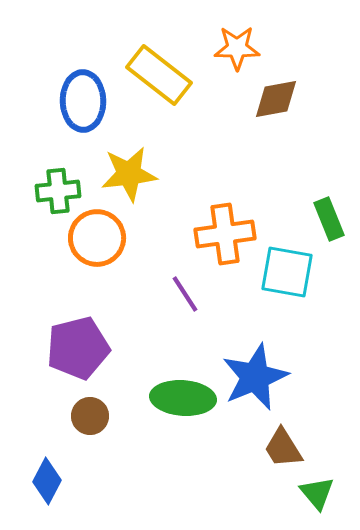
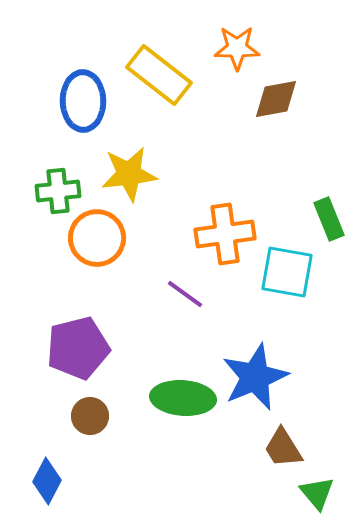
purple line: rotated 21 degrees counterclockwise
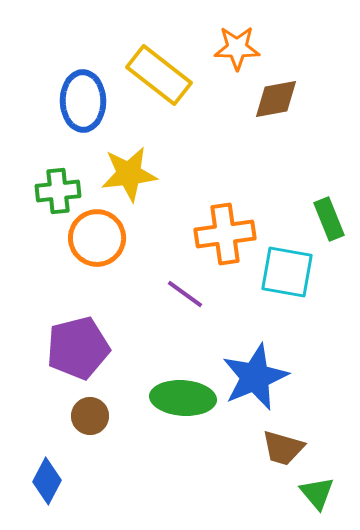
brown trapezoid: rotated 42 degrees counterclockwise
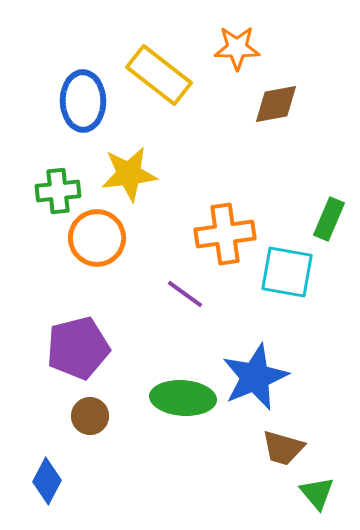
brown diamond: moved 5 px down
green rectangle: rotated 45 degrees clockwise
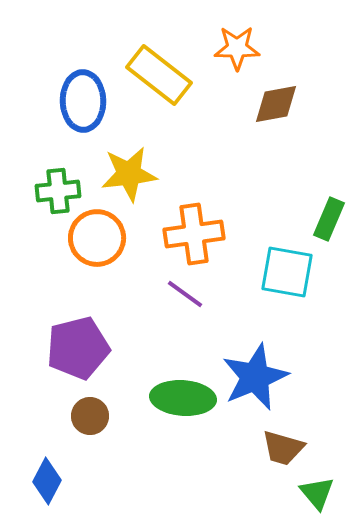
orange cross: moved 31 px left
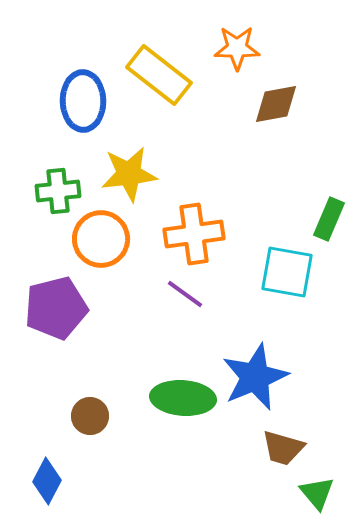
orange circle: moved 4 px right, 1 px down
purple pentagon: moved 22 px left, 40 px up
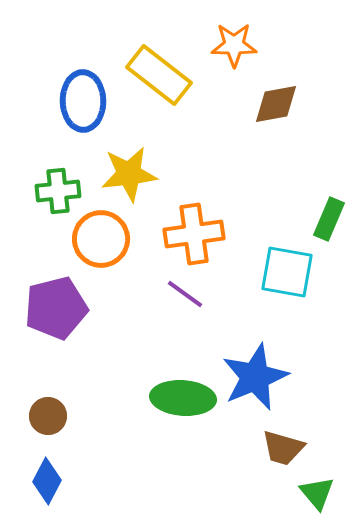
orange star: moved 3 px left, 3 px up
brown circle: moved 42 px left
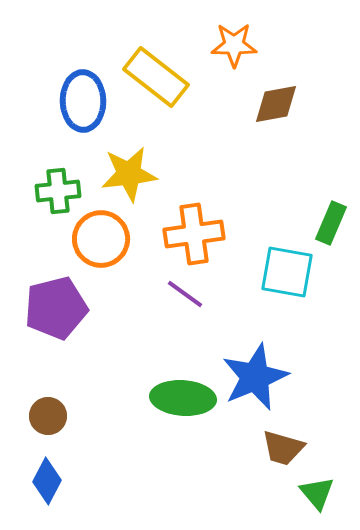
yellow rectangle: moved 3 px left, 2 px down
green rectangle: moved 2 px right, 4 px down
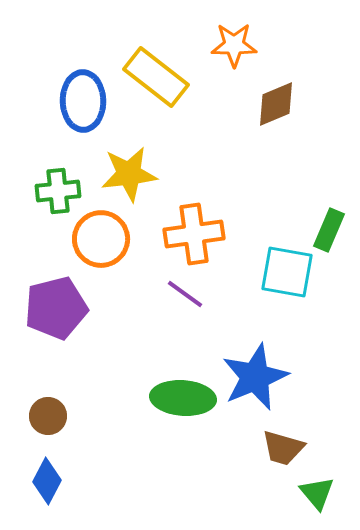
brown diamond: rotated 12 degrees counterclockwise
green rectangle: moved 2 px left, 7 px down
